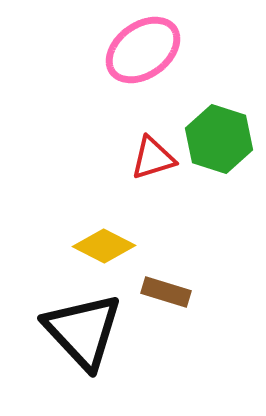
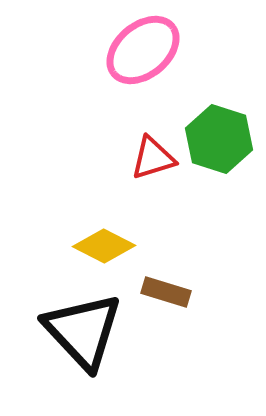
pink ellipse: rotated 4 degrees counterclockwise
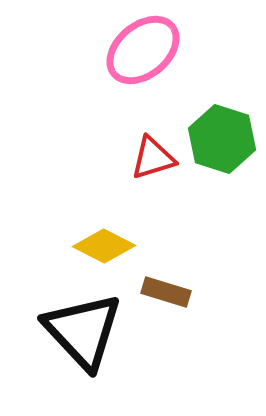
green hexagon: moved 3 px right
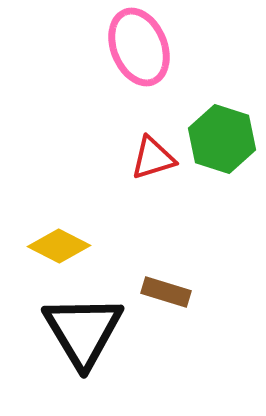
pink ellipse: moved 4 px left, 3 px up; rotated 72 degrees counterclockwise
yellow diamond: moved 45 px left
black triangle: rotated 12 degrees clockwise
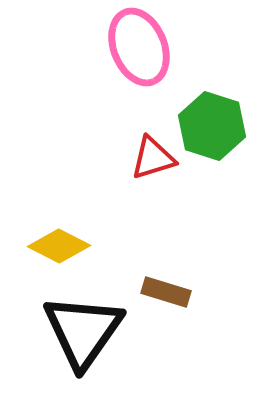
green hexagon: moved 10 px left, 13 px up
black triangle: rotated 6 degrees clockwise
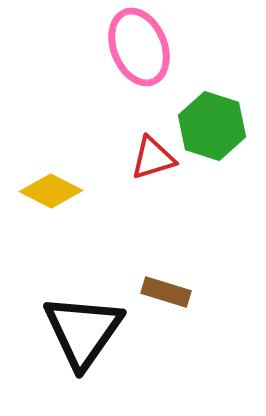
yellow diamond: moved 8 px left, 55 px up
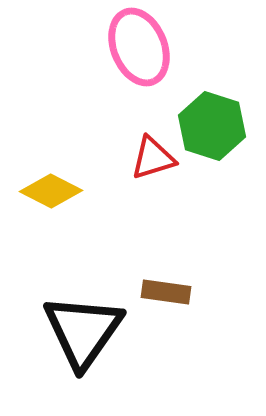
brown rectangle: rotated 9 degrees counterclockwise
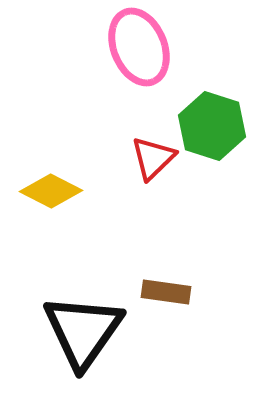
red triangle: rotated 27 degrees counterclockwise
